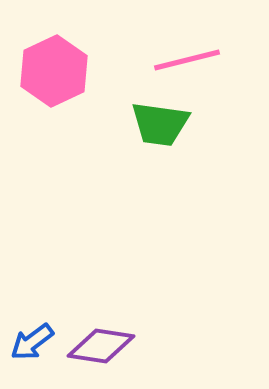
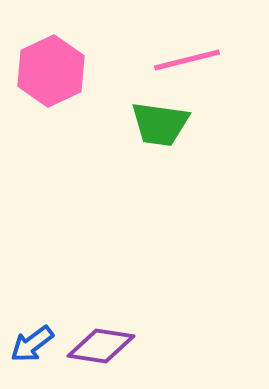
pink hexagon: moved 3 px left
blue arrow: moved 2 px down
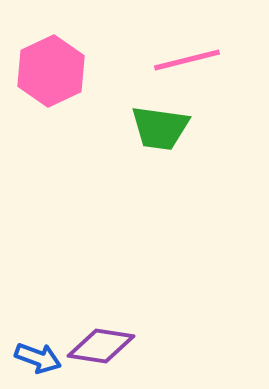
green trapezoid: moved 4 px down
blue arrow: moved 6 px right, 14 px down; rotated 123 degrees counterclockwise
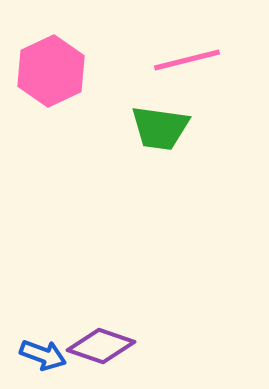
purple diamond: rotated 10 degrees clockwise
blue arrow: moved 5 px right, 3 px up
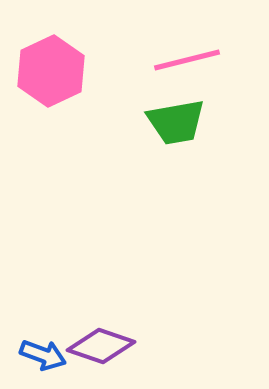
green trapezoid: moved 16 px right, 6 px up; rotated 18 degrees counterclockwise
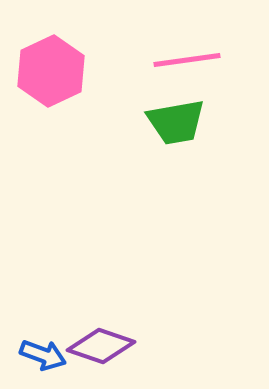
pink line: rotated 6 degrees clockwise
